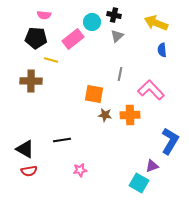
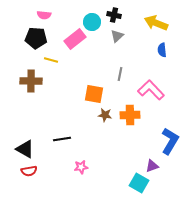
pink rectangle: moved 2 px right
black line: moved 1 px up
pink star: moved 1 px right, 3 px up
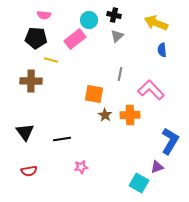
cyan circle: moved 3 px left, 2 px up
brown star: rotated 24 degrees clockwise
black triangle: moved 17 px up; rotated 24 degrees clockwise
purple triangle: moved 5 px right, 1 px down
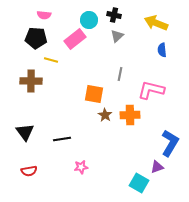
pink L-shape: rotated 32 degrees counterclockwise
blue L-shape: moved 2 px down
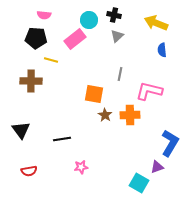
pink L-shape: moved 2 px left, 1 px down
black triangle: moved 4 px left, 2 px up
